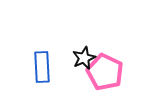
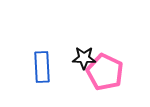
black star: rotated 25 degrees clockwise
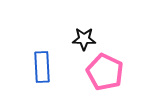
black star: moved 19 px up
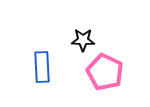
black star: moved 1 px left, 1 px down
